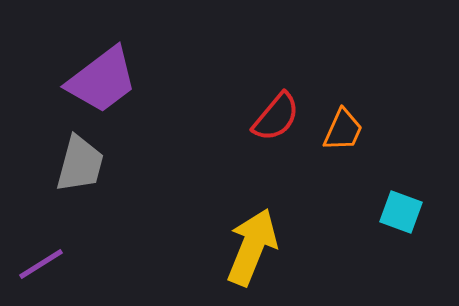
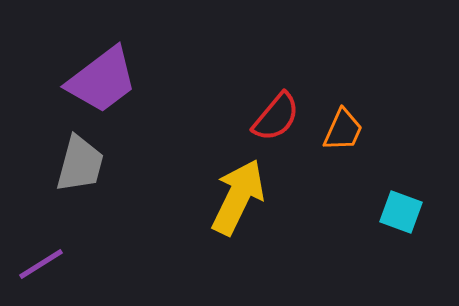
yellow arrow: moved 14 px left, 50 px up; rotated 4 degrees clockwise
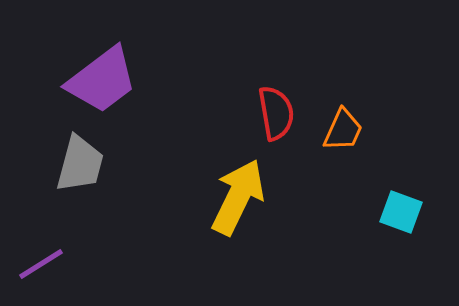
red semicircle: moved 4 px up; rotated 50 degrees counterclockwise
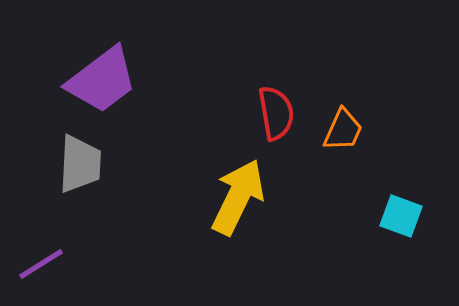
gray trapezoid: rotated 12 degrees counterclockwise
cyan square: moved 4 px down
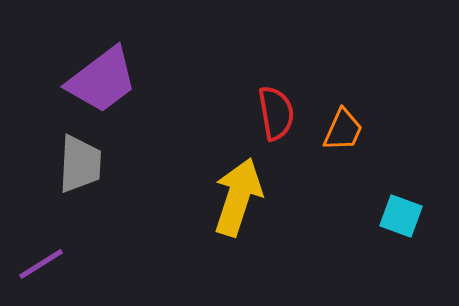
yellow arrow: rotated 8 degrees counterclockwise
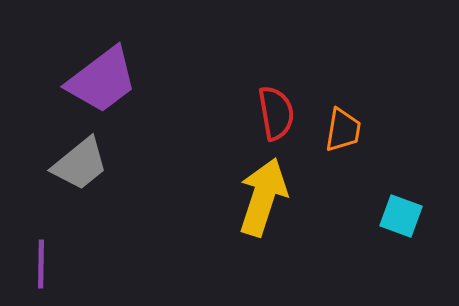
orange trapezoid: rotated 15 degrees counterclockwise
gray trapezoid: rotated 48 degrees clockwise
yellow arrow: moved 25 px right
purple line: rotated 57 degrees counterclockwise
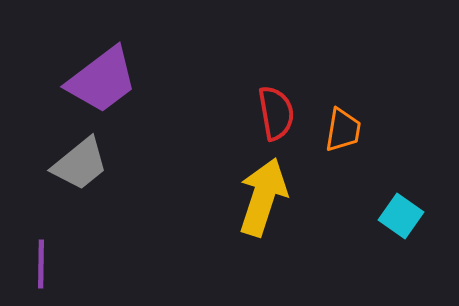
cyan square: rotated 15 degrees clockwise
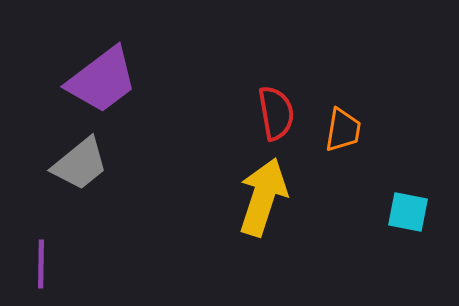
cyan square: moved 7 px right, 4 px up; rotated 24 degrees counterclockwise
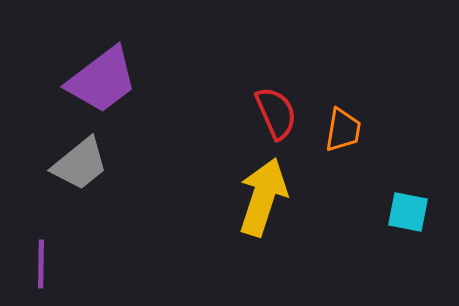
red semicircle: rotated 14 degrees counterclockwise
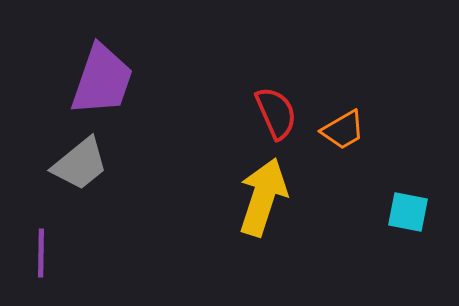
purple trapezoid: rotated 34 degrees counterclockwise
orange trapezoid: rotated 51 degrees clockwise
purple line: moved 11 px up
